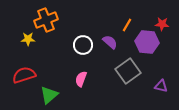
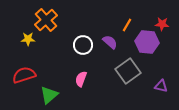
orange cross: rotated 20 degrees counterclockwise
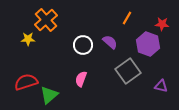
orange line: moved 7 px up
purple hexagon: moved 1 px right, 2 px down; rotated 15 degrees clockwise
red semicircle: moved 2 px right, 7 px down
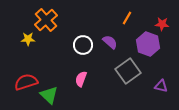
green triangle: rotated 36 degrees counterclockwise
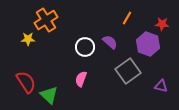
orange cross: rotated 10 degrees clockwise
white circle: moved 2 px right, 2 px down
red semicircle: rotated 75 degrees clockwise
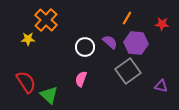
orange cross: rotated 15 degrees counterclockwise
purple hexagon: moved 12 px left, 1 px up; rotated 15 degrees counterclockwise
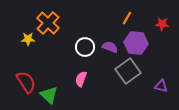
orange cross: moved 2 px right, 3 px down
purple semicircle: moved 5 px down; rotated 21 degrees counterclockwise
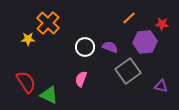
orange line: moved 2 px right; rotated 16 degrees clockwise
purple hexagon: moved 9 px right, 1 px up; rotated 10 degrees counterclockwise
green triangle: rotated 18 degrees counterclockwise
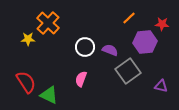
purple semicircle: moved 3 px down
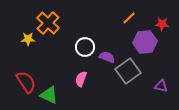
purple semicircle: moved 3 px left, 7 px down
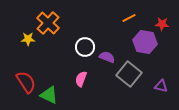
orange line: rotated 16 degrees clockwise
purple hexagon: rotated 15 degrees clockwise
gray square: moved 1 px right, 3 px down; rotated 15 degrees counterclockwise
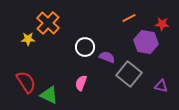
purple hexagon: moved 1 px right
pink semicircle: moved 4 px down
